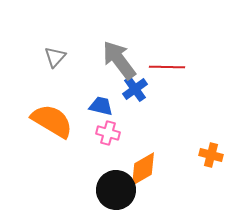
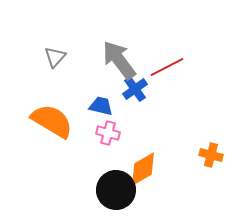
red line: rotated 28 degrees counterclockwise
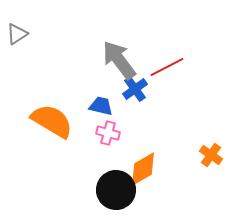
gray triangle: moved 38 px left, 23 px up; rotated 15 degrees clockwise
orange cross: rotated 20 degrees clockwise
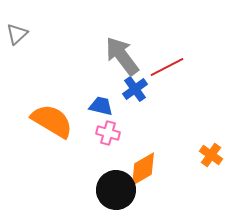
gray triangle: rotated 10 degrees counterclockwise
gray arrow: moved 3 px right, 4 px up
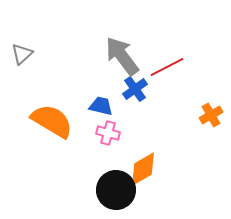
gray triangle: moved 5 px right, 20 px down
orange cross: moved 40 px up; rotated 25 degrees clockwise
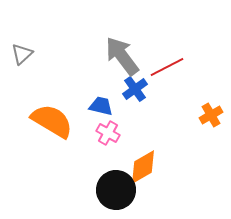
pink cross: rotated 15 degrees clockwise
orange diamond: moved 2 px up
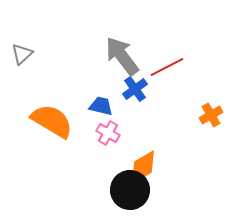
black circle: moved 14 px right
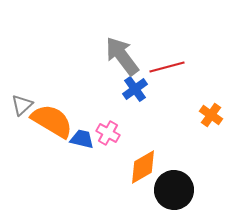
gray triangle: moved 51 px down
red line: rotated 12 degrees clockwise
blue trapezoid: moved 19 px left, 33 px down
orange cross: rotated 25 degrees counterclockwise
black circle: moved 44 px right
